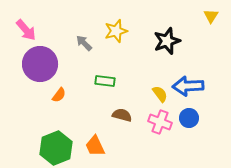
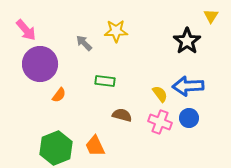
yellow star: rotated 15 degrees clockwise
black star: moved 20 px right; rotated 16 degrees counterclockwise
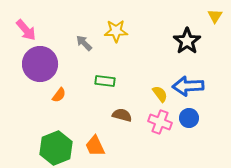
yellow triangle: moved 4 px right
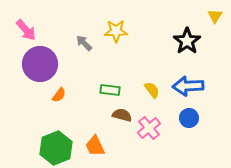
green rectangle: moved 5 px right, 9 px down
yellow semicircle: moved 8 px left, 4 px up
pink cross: moved 11 px left, 6 px down; rotated 30 degrees clockwise
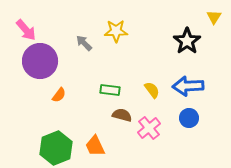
yellow triangle: moved 1 px left, 1 px down
purple circle: moved 3 px up
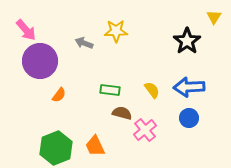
gray arrow: rotated 24 degrees counterclockwise
blue arrow: moved 1 px right, 1 px down
brown semicircle: moved 2 px up
pink cross: moved 4 px left, 2 px down
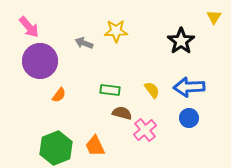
pink arrow: moved 3 px right, 3 px up
black star: moved 6 px left
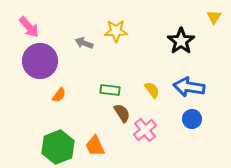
blue arrow: rotated 12 degrees clockwise
brown semicircle: rotated 42 degrees clockwise
blue circle: moved 3 px right, 1 px down
green hexagon: moved 2 px right, 1 px up
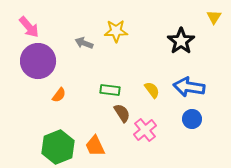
purple circle: moved 2 px left
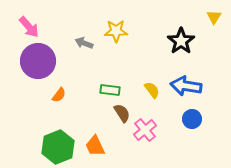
blue arrow: moved 3 px left, 1 px up
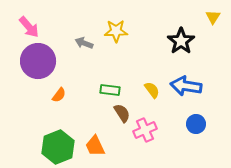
yellow triangle: moved 1 px left
blue circle: moved 4 px right, 5 px down
pink cross: rotated 15 degrees clockwise
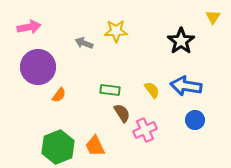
pink arrow: rotated 60 degrees counterclockwise
purple circle: moved 6 px down
blue circle: moved 1 px left, 4 px up
